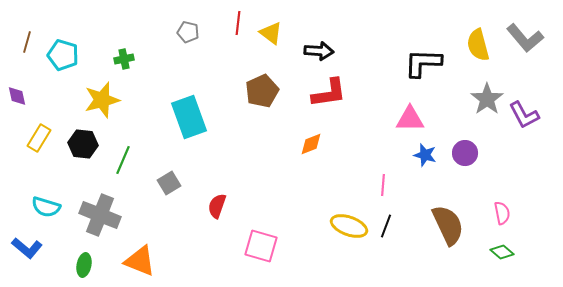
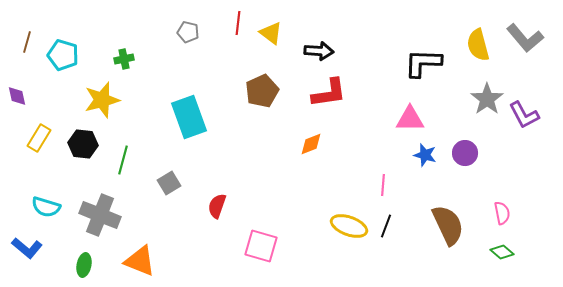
green line: rotated 8 degrees counterclockwise
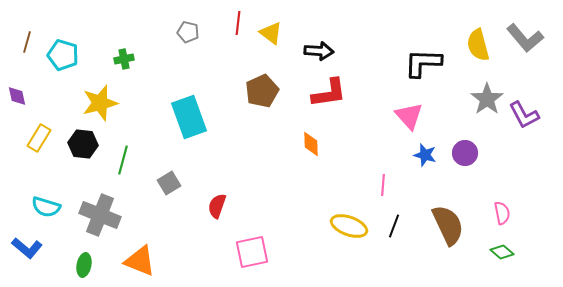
yellow star: moved 2 px left, 3 px down
pink triangle: moved 1 px left, 3 px up; rotated 48 degrees clockwise
orange diamond: rotated 70 degrees counterclockwise
black line: moved 8 px right
pink square: moved 9 px left, 6 px down; rotated 28 degrees counterclockwise
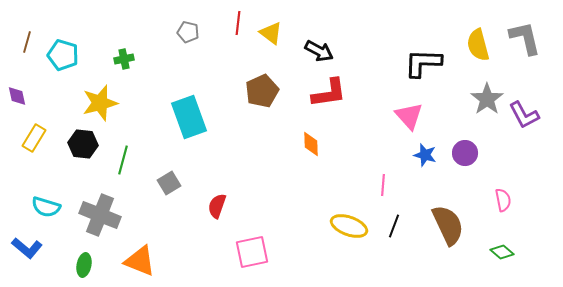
gray L-shape: rotated 153 degrees counterclockwise
black arrow: rotated 24 degrees clockwise
yellow rectangle: moved 5 px left
pink semicircle: moved 1 px right, 13 px up
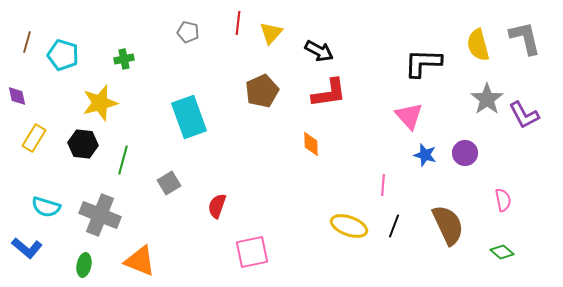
yellow triangle: rotated 35 degrees clockwise
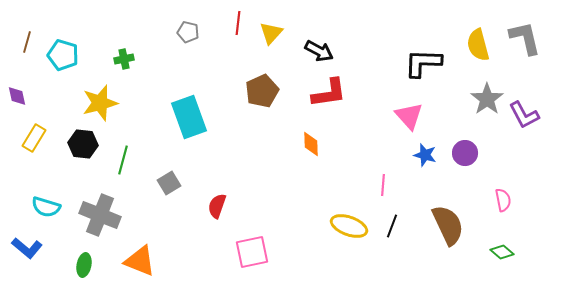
black line: moved 2 px left
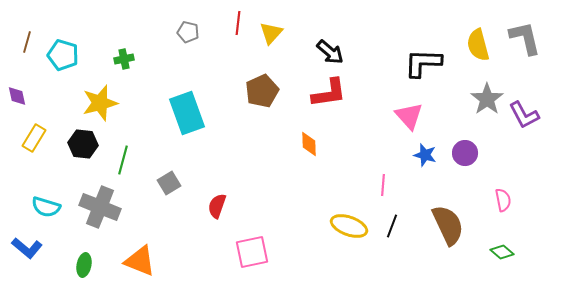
black arrow: moved 11 px right, 1 px down; rotated 12 degrees clockwise
cyan rectangle: moved 2 px left, 4 px up
orange diamond: moved 2 px left
gray cross: moved 8 px up
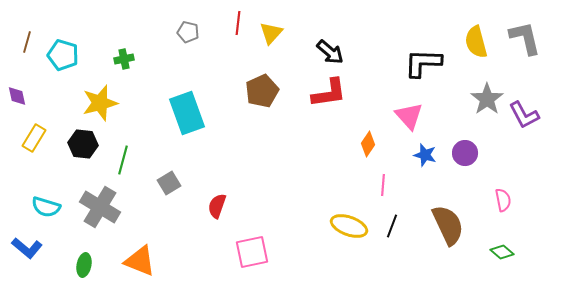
yellow semicircle: moved 2 px left, 3 px up
orange diamond: moved 59 px right; rotated 35 degrees clockwise
gray cross: rotated 9 degrees clockwise
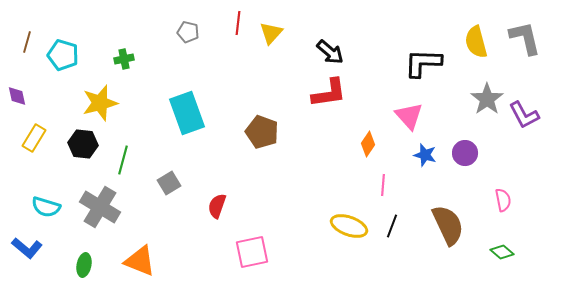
brown pentagon: moved 41 px down; rotated 28 degrees counterclockwise
